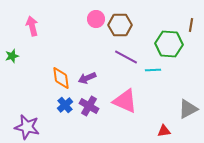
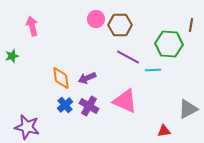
purple line: moved 2 px right
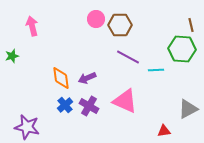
brown line: rotated 24 degrees counterclockwise
green hexagon: moved 13 px right, 5 px down
cyan line: moved 3 px right
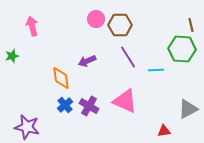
purple line: rotated 30 degrees clockwise
purple arrow: moved 17 px up
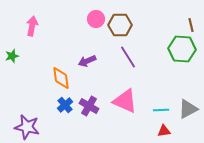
pink arrow: rotated 24 degrees clockwise
cyan line: moved 5 px right, 40 px down
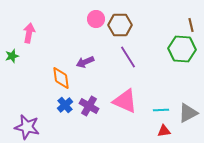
pink arrow: moved 3 px left, 7 px down
purple arrow: moved 2 px left, 1 px down
gray triangle: moved 4 px down
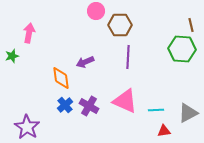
pink circle: moved 8 px up
purple line: rotated 35 degrees clockwise
cyan line: moved 5 px left
purple star: rotated 20 degrees clockwise
